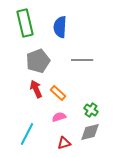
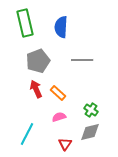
blue semicircle: moved 1 px right
red triangle: moved 1 px right, 1 px down; rotated 40 degrees counterclockwise
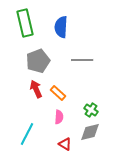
pink semicircle: rotated 112 degrees clockwise
red triangle: rotated 32 degrees counterclockwise
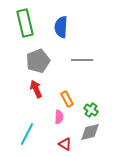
orange rectangle: moved 9 px right, 6 px down; rotated 21 degrees clockwise
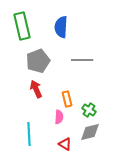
green rectangle: moved 3 px left, 3 px down
orange rectangle: rotated 14 degrees clockwise
green cross: moved 2 px left
cyan line: moved 2 px right; rotated 30 degrees counterclockwise
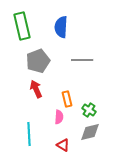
red triangle: moved 2 px left, 1 px down
